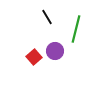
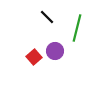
black line: rotated 14 degrees counterclockwise
green line: moved 1 px right, 1 px up
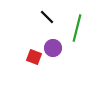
purple circle: moved 2 px left, 3 px up
red square: rotated 28 degrees counterclockwise
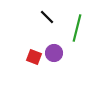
purple circle: moved 1 px right, 5 px down
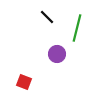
purple circle: moved 3 px right, 1 px down
red square: moved 10 px left, 25 px down
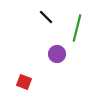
black line: moved 1 px left
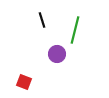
black line: moved 4 px left, 3 px down; rotated 28 degrees clockwise
green line: moved 2 px left, 2 px down
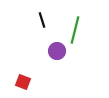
purple circle: moved 3 px up
red square: moved 1 px left
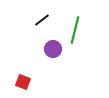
black line: rotated 70 degrees clockwise
purple circle: moved 4 px left, 2 px up
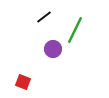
black line: moved 2 px right, 3 px up
green line: rotated 12 degrees clockwise
